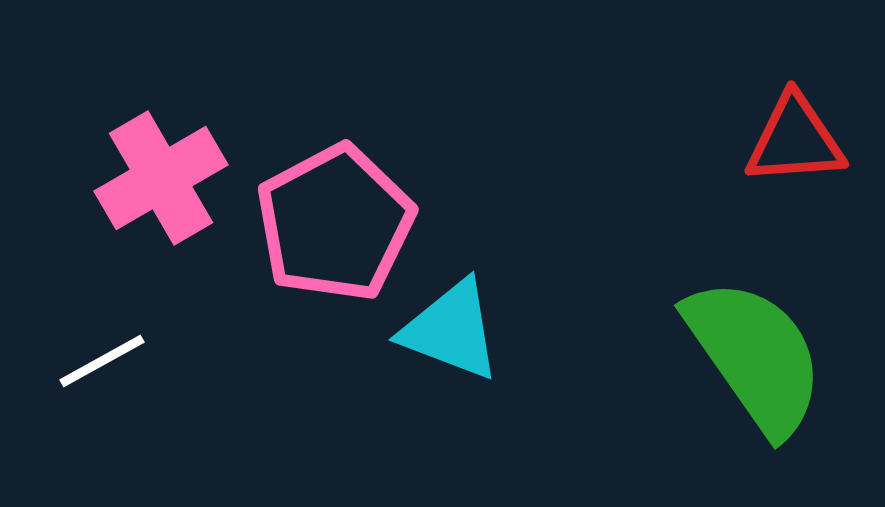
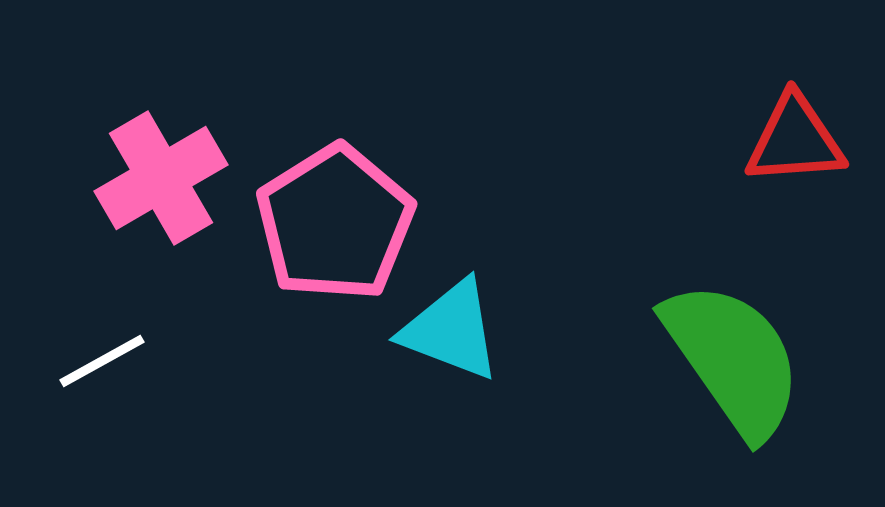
pink pentagon: rotated 4 degrees counterclockwise
green semicircle: moved 22 px left, 3 px down
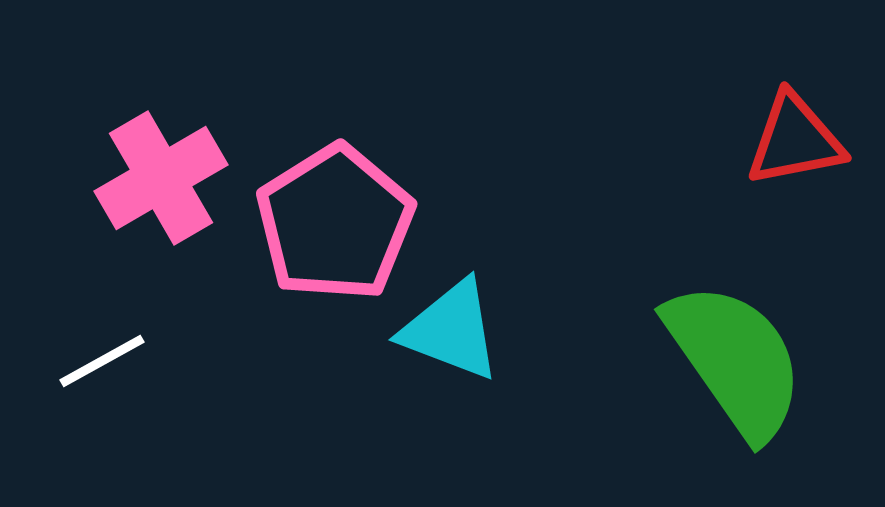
red triangle: rotated 7 degrees counterclockwise
green semicircle: moved 2 px right, 1 px down
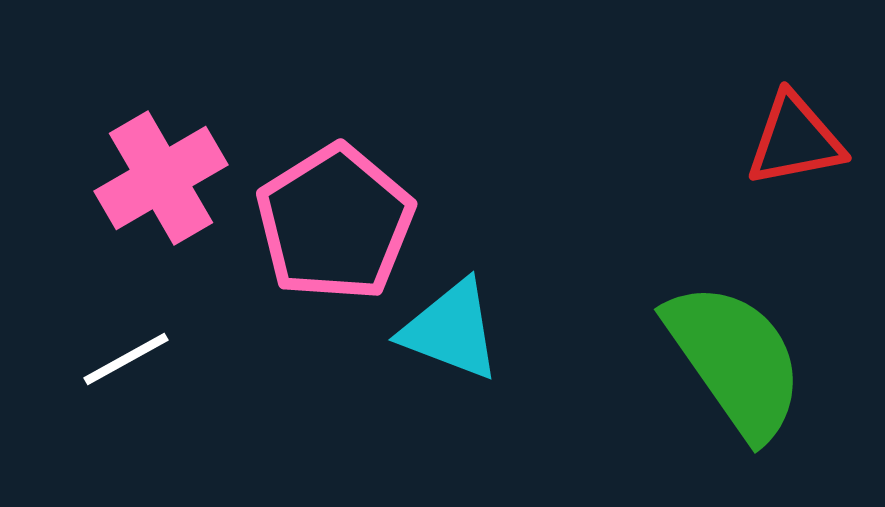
white line: moved 24 px right, 2 px up
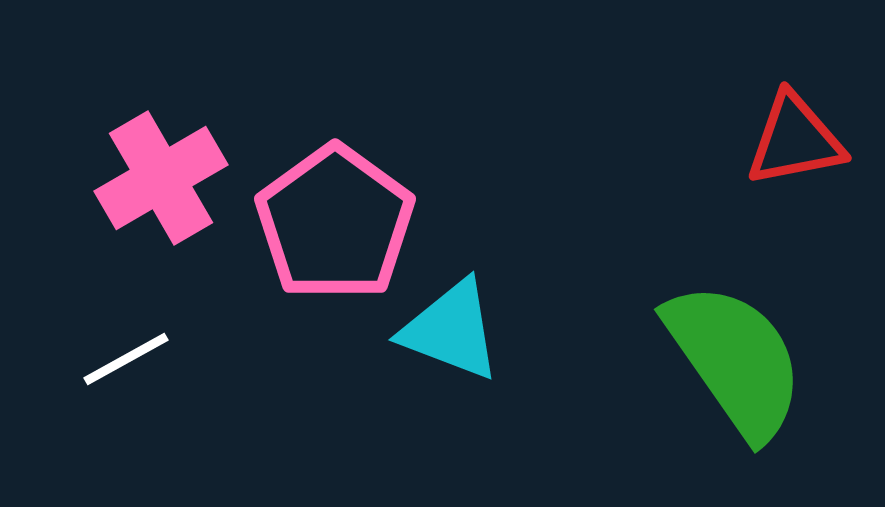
pink pentagon: rotated 4 degrees counterclockwise
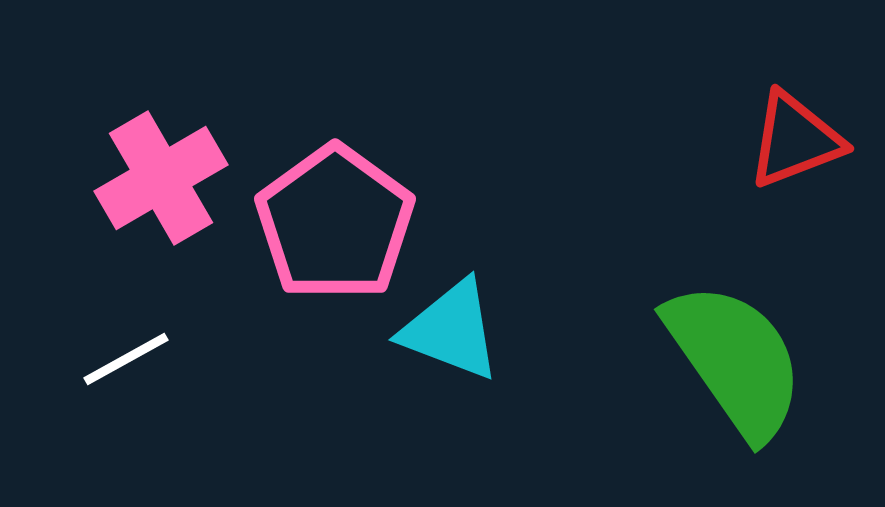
red triangle: rotated 10 degrees counterclockwise
